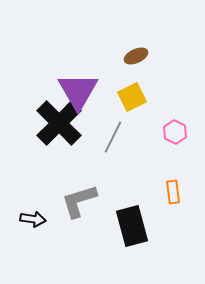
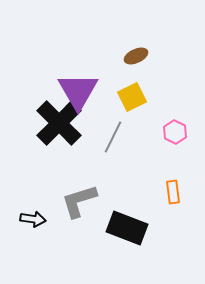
black rectangle: moved 5 px left, 2 px down; rotated 54 degrees counterclockwise
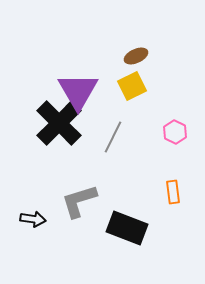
yellow square: moved 11 px up
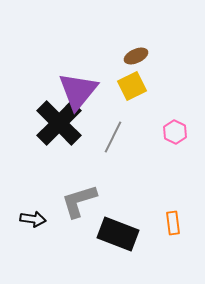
purple triangle: rotated 9 degrees clockwise
orange rectangle: moved 31 px down
black rectangle: moved 9 px left, 6 px down
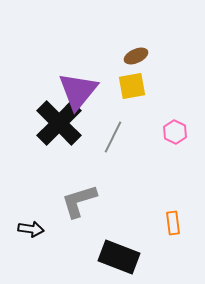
yellow square: rotated 16 degrees clockwise
black arrow: moved 2 px left, 10 px down
black rectangle: moved 1 px right, 23 px down
